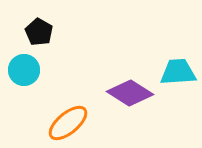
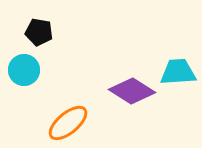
black pentagon: rotated 20 degrees counterclockwise
purple diamond: moved 2 px right, 2 px up
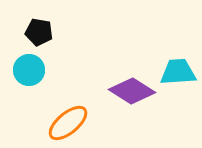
cyan circle: moved 5 px right
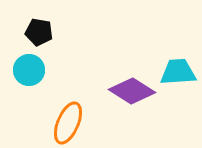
orange ellipse: rotated 27 degrees counterclockwise
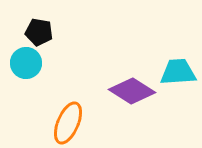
cyan circle: moved 3 px left, 7 px up
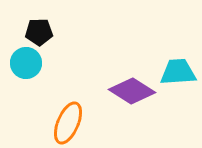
black pentagon: rotated 12 degrees counterclockwise
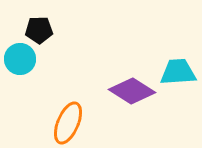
black pentagon: moved 2 px up
cyan circle: moved 6 px left, 4 px up
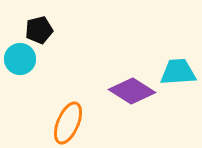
black pentagon: rotated 12 degrees counterclockwise
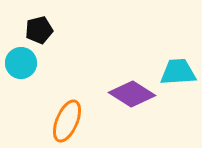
cyan circle: moved 1 px right, 4 px down
purple diamond: moved 3 px down
orange ellipse: moved 1 px left, 2 px up
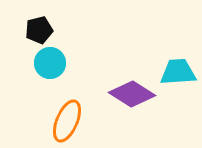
cyan circle: moved 29 px right
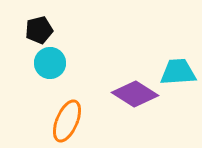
purple diamond: moved 3 px right
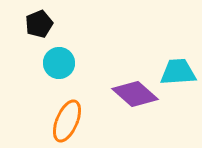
black pentagon: moved 6 px up; rotated 8 degrees counterclockwise
cyan circle: moved 9 px right
purple diamond: rotated 9 degrees clockwise
